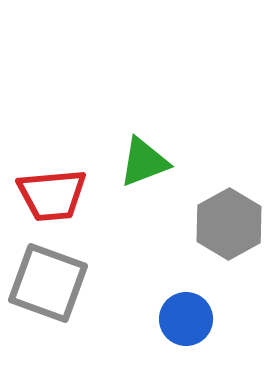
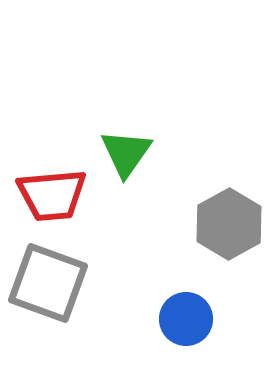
green triangle: moved 18 px left, 9 px up; rotated 34 degrees counterclockwise
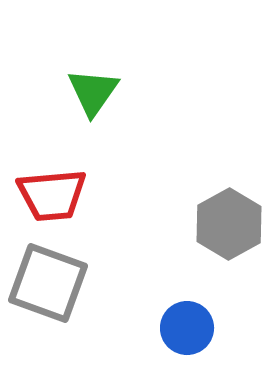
green triangle: moved 33 px left, 61 px up
blue circle: moved 1 px right, 9 px down
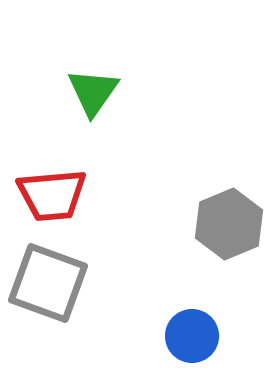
gray hexagon: rotated 6 degrees clockwise
blue circle: moved 5 px right, 8 px down
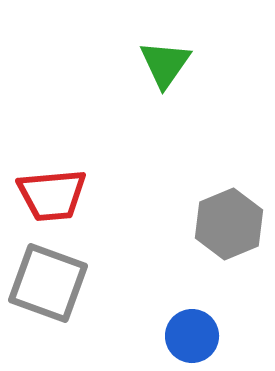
green triangle: moved 72 px right, 28 px up
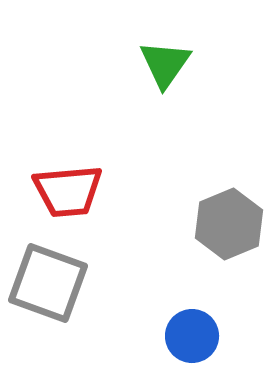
red trapezoid: moved 16 px right, 4 px up
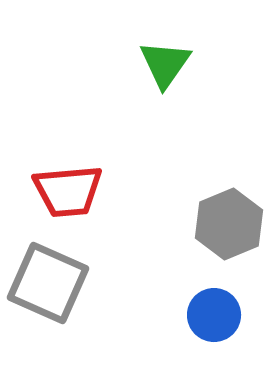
gray square: rotated 4 degrees clockwise
blue circle: moved 22 px right, 21 px up
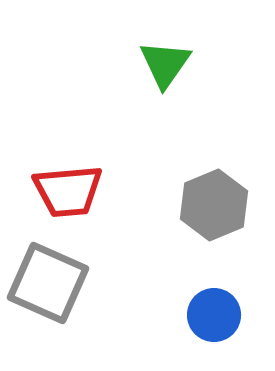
gray hexagon: moved 15 px left, 19 px up
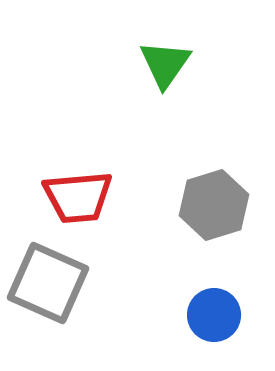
red trapezoid: moved 10 px right, 6 px down
gray hexagon: rotated 6 degrees clockwise
